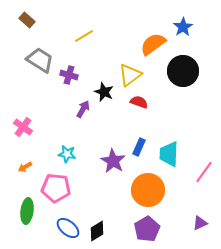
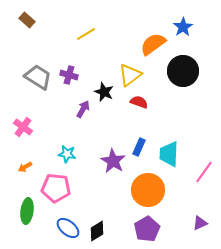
yellow line: moved 2 px right, 2 px up
gray trapezoid: moved 2 px left, 17 px down
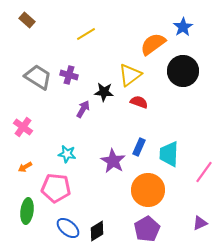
black star: rotated 18 degrees counterclockwise
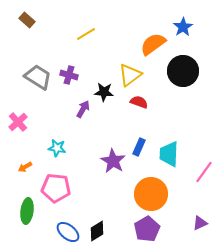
pink cross: moved 5 px left, 5 px up; rotated 12 degrees clockwise
cyan star: moved 10 px left, 6 px up
orange circle: moved 3 px right, 4 px down
blue ellipse: moved 4 px down
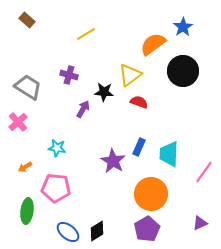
gray trapezoid: moved 10 px left, 10 px down
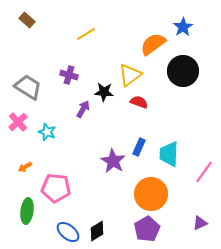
cyan star: moved 10 px left, 16 px up; rotated 12 degrees clockwise
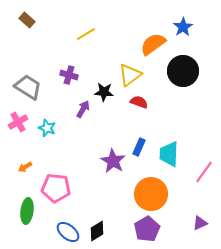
pink cross: rotated 12 degrees clockwise
cyan star: moved 4 px up
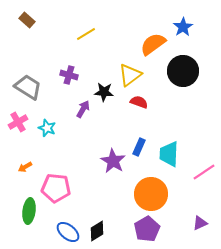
pink line: rotated 20 degrees clockwise
green ellipse: moved 2 px right
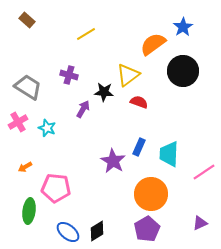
yellow triangle: moved 2 px left
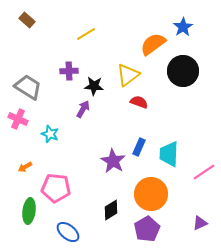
purple cross: moved 4 px up; rotated 18 degrees counterclockwise
black star: moved 10 px left, 6 px up
pink cross: moved 3 px up; rotated 36 degrees counterclockwise
cyan star: moved 3 px right, 6 px down
black diamond: moved 14 px right, 21 px up
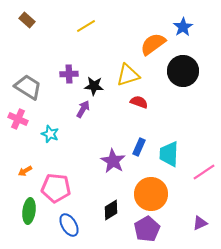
yellow line: moved 8 px up
purple cross: moved 3 px down
yellow triangle: rotated 20 degrees clockwise
orange arrow: moved 4 px down
blue ellipse: moved 1 px right, 7 px up; rotated 20 degrees clockwise
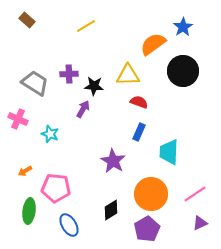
yellow triangle: rotated 15 degrees clockwise
gray trapezoid: moved 7 px right, 4 px up
blue rectangle: moved 15 px up
cyan trapezoid: moved 2 px up
pink line: moved 9 px left, 22 px down
